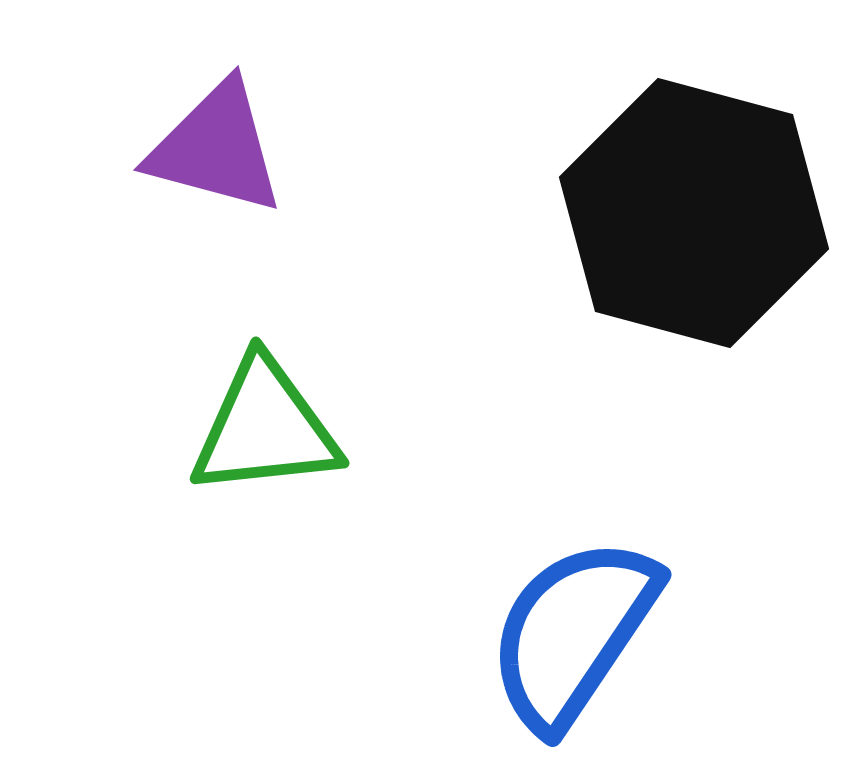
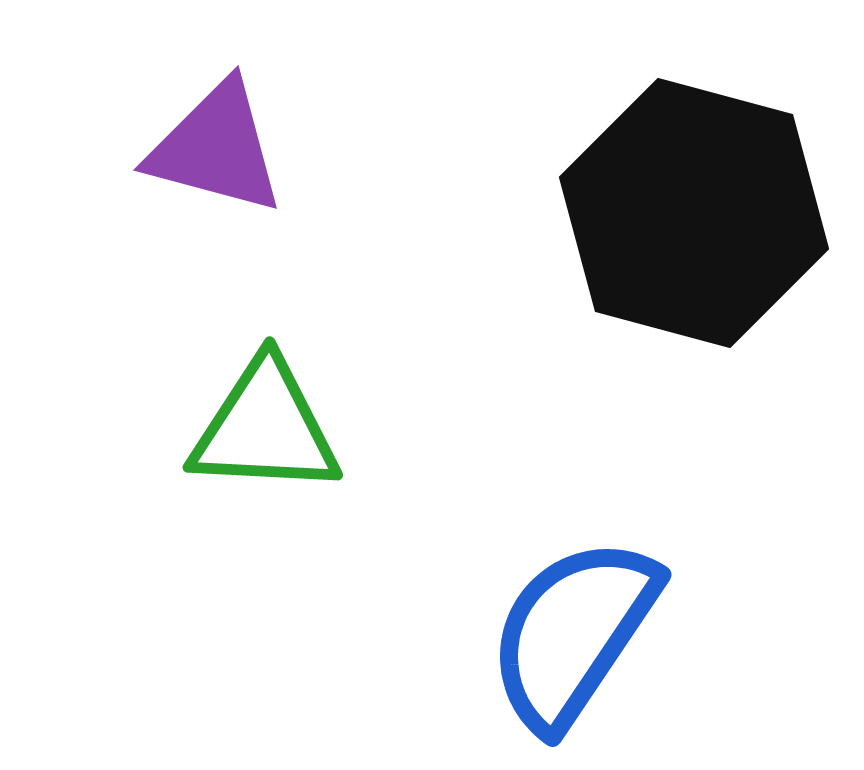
green triangle: rotated 9 degrees clockwise
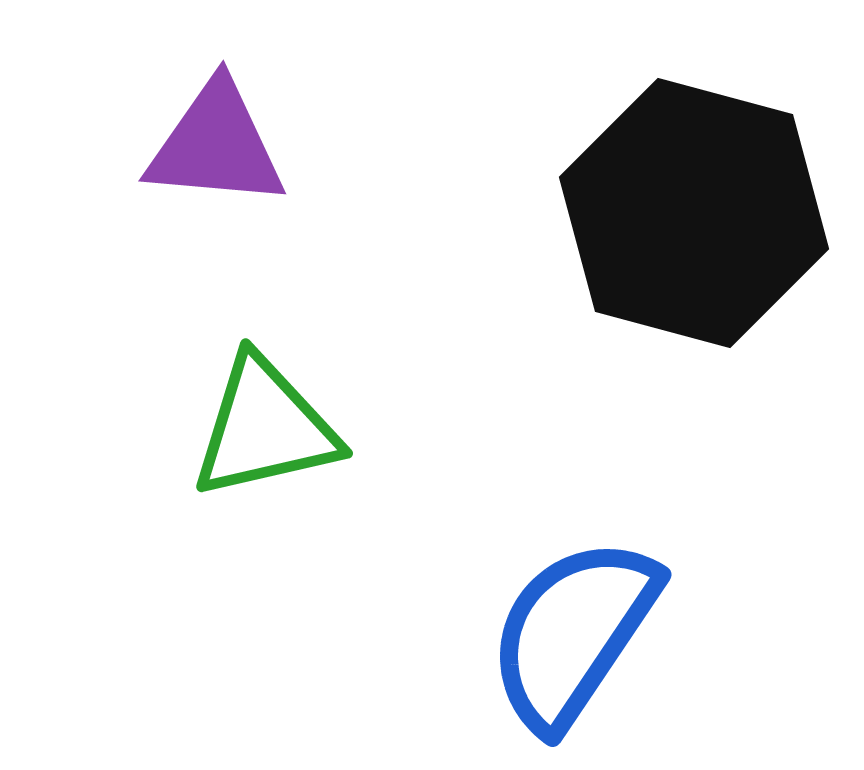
purple triangle: moved 3 px up; rotated 10 degrees counterclockwise
green triangle: rotated 16 degrees counterclockwise
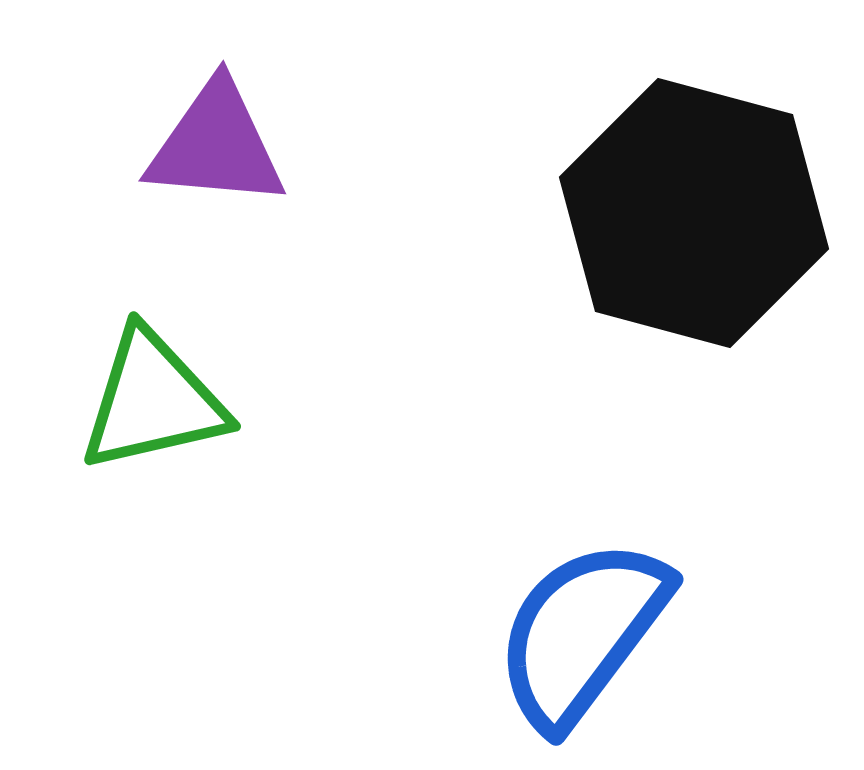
green triangle: moved 112 px left, 27 px up
blue semicircle: moved 9 px right; rotated 3 degrees clockwise
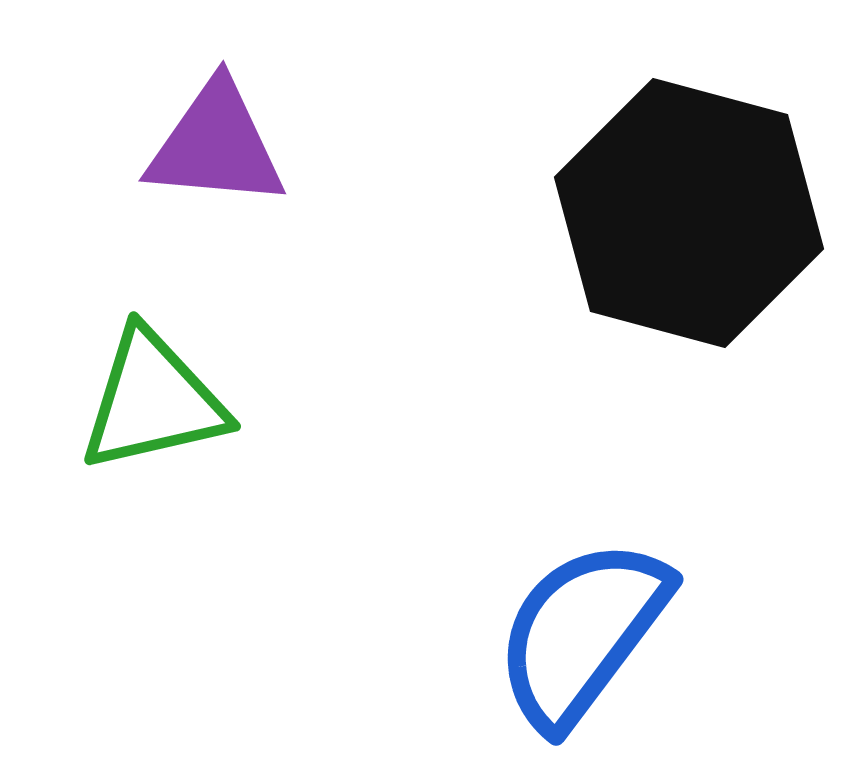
black hexagon: moved 5 px left
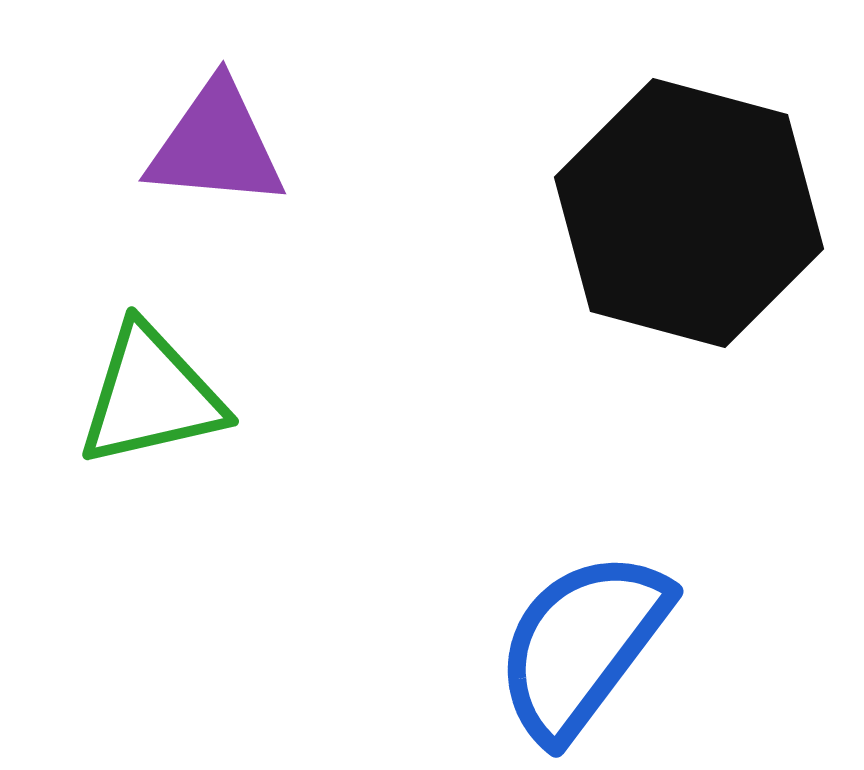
green triangle: moved 2 px left, 5 px up
blue semicircle: moved 12 px down
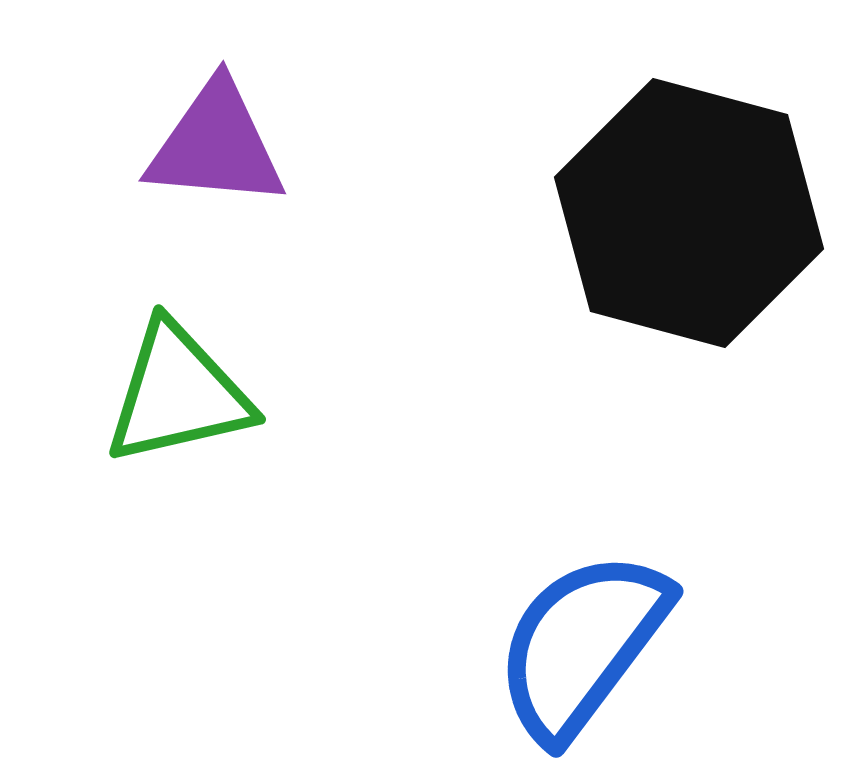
green triangle: moved 27 px right, 2 px up
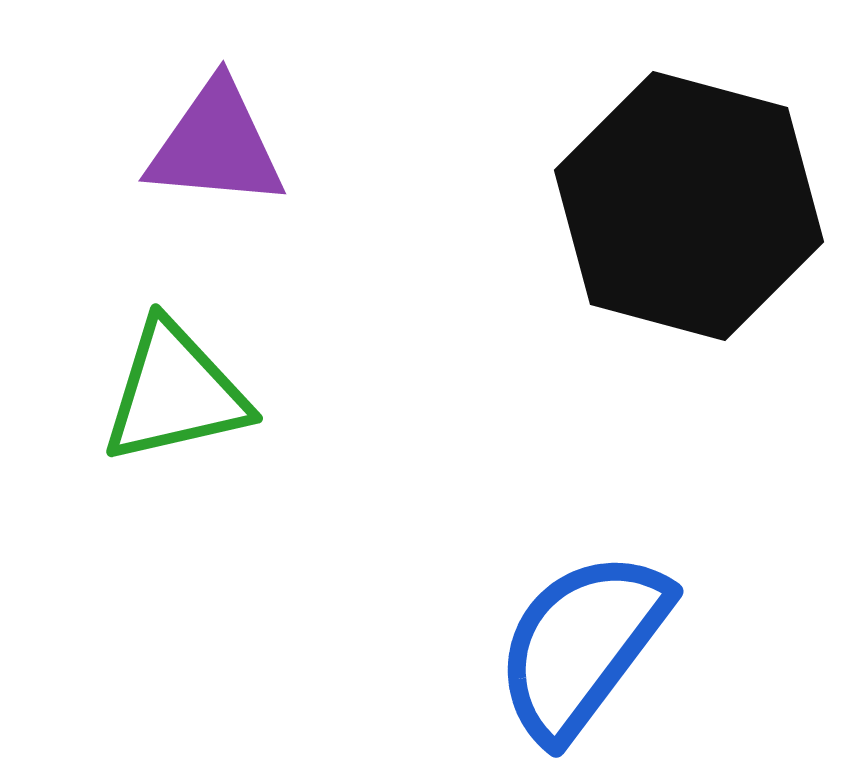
black hexagon: moved 7 px up
green triangle: moved 3 px left, 1 px up
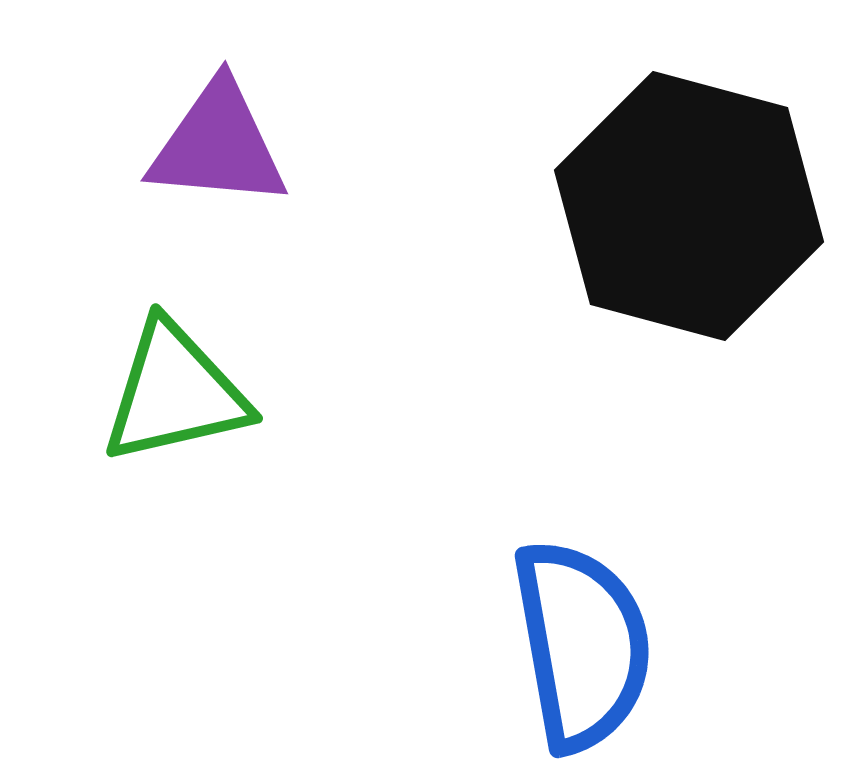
purple triangle: moved 2 px right
blue semicircle: rotated 133 degrees clockwise
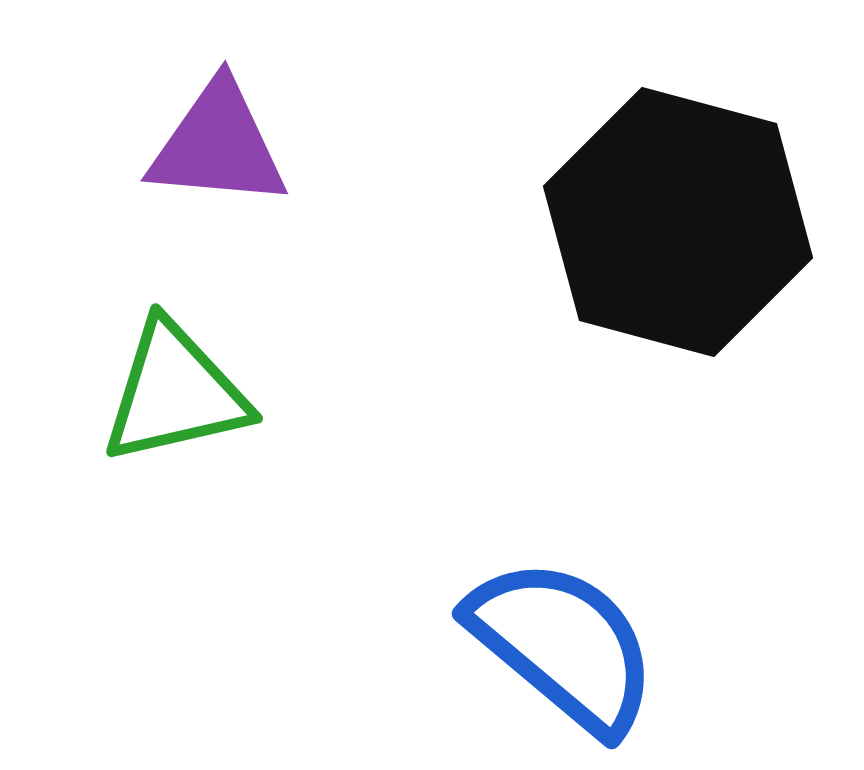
black hexagon: moved 11 px left, 16 px down
blue semicircle: moved 19 px left; rotated 40 degrees counterclockwise
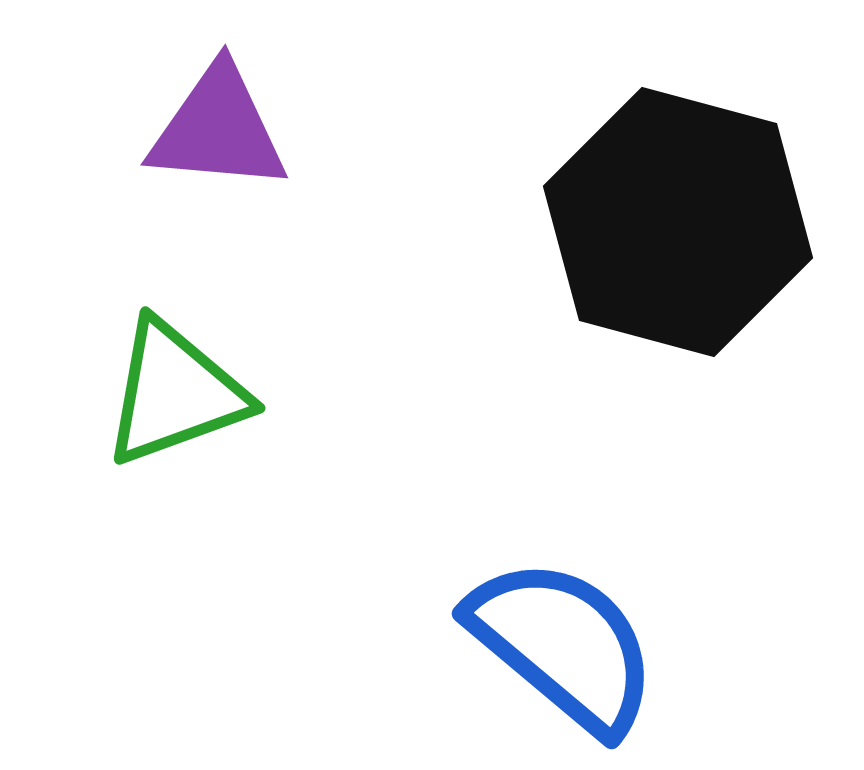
purple triangle: moved 16 px up
green triangle: rotated 7 degrees counterclockwise
